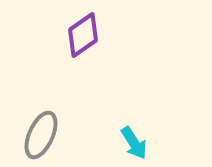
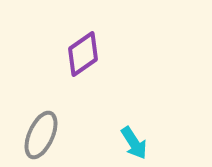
purple diamond: moved 19 px down
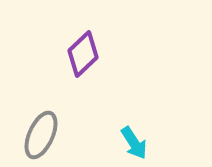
purple diamond: rotated 9 degrees counterclockwise
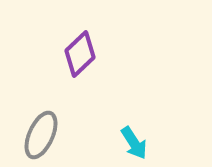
purple diamond: moved 3 px left
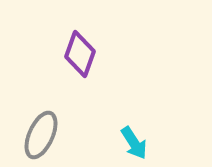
purple diamond: rotated 27 degrees counterclockwise
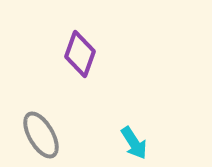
gray ellipse: rotated 54 degrees counterclockwise
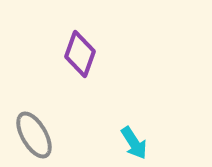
gray ellipse: moved 7 px left
